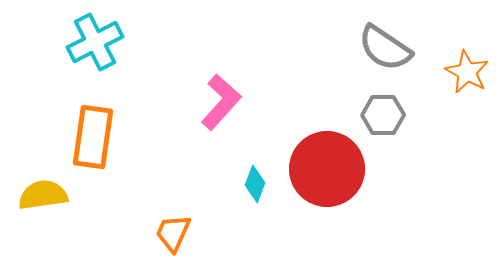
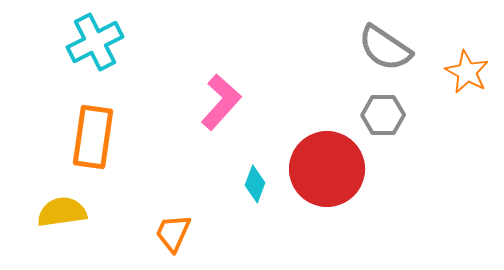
yellow semicircle: moved 19 px right, 17 px down
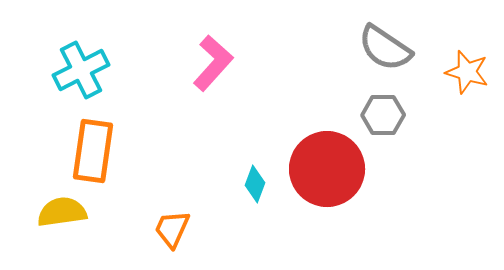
cyan cross: moved 14 px left, 28 px down
orange star: rotated 12 degrees counterclockwise
pink L-shape: moved 8 px left, 39 px up
orange rectangle: moved 14 px down
orange trapezoid: moved 1 px left, 4 px up
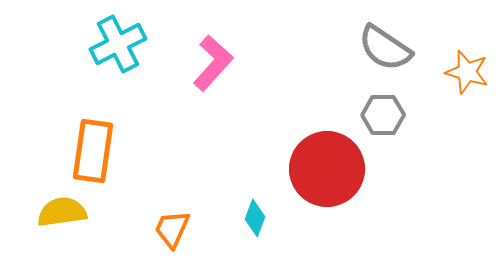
cyan cross: moved 37 px right, 26 px up
cyan diamond: moved 34 px down
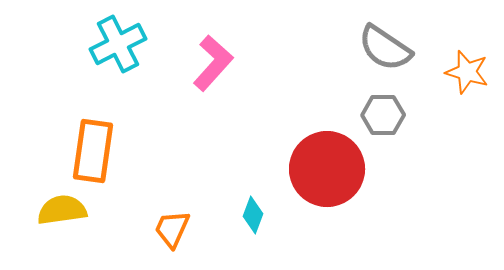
yellow semicircle: moved 2 px up
cyan diamond: moved 2 px left, 3 px up
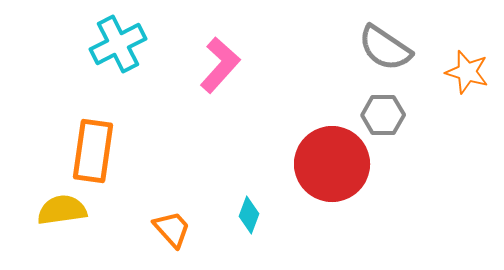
pink L-shape: moved 7 px right, 2 px down
red circle: moved 5 px right, 5 px up
cyan diamond: moved 4 px left
orange trapezoid: rotated 114 degrees clockwise
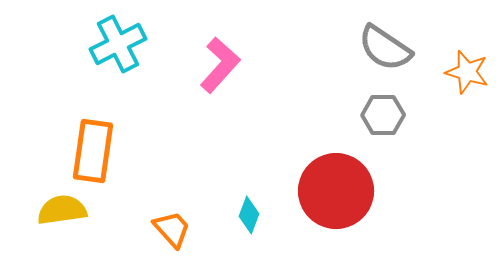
red circle: moved 4 px right, 27 px down
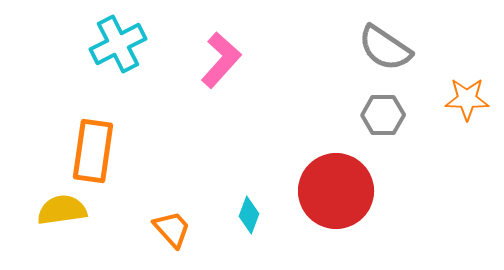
pink L-shape: moved 1 px right, 5 px up
orange star: moved 27 px down; rotated 15 degrees counterclockwise
